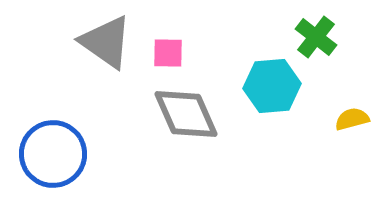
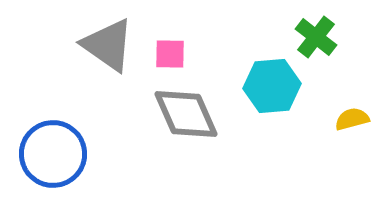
gray triangle: moved 2 px right, 3 px down
pink square: moved 2 px right, 1 px down
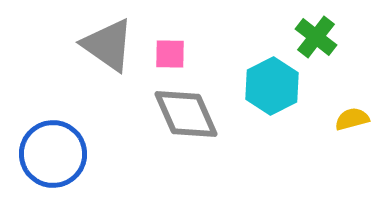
cyan hexagon: rotated 22 degrees counterclockwise
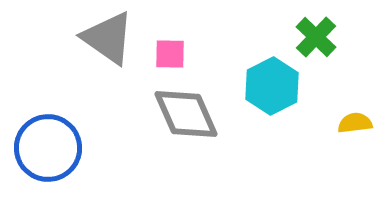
green cross: rotated 6 degrees clockwise
gray triangle: moved 7 px up
yellow semicircle: moved 3 px right, 4 px down; rotated 8 degrees clockwise
blue circle: moved 5 px left, 6 px up
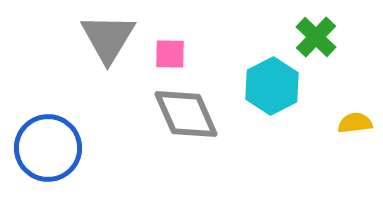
gray triangle: rotated 26 degrees clockwise
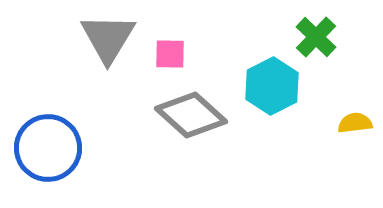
gray diamond: moved 5 px right, 1 px down; rotated 24 degrees counterclockwise
